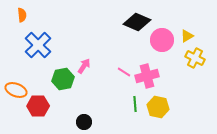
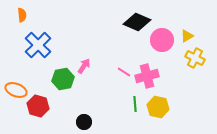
red hexagon: rotated 15 degrees clockwise
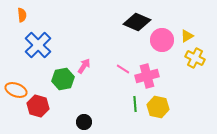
pink line: moved 1 px left, 3 px up
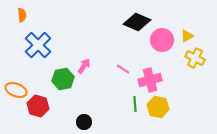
pink cross: moved 3 px right, 4 px down
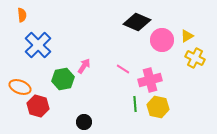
orange ellipse: moved 4 px right, 3 px up
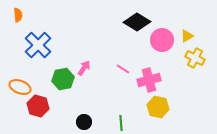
orange semicircle: moved 4 px left
black diamond: rotated 8 degrees clockwise
pink arrow: moved 2 px down
pink cross: moved 1 px left
green line: moved 14 px left, 19 px down
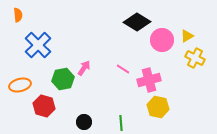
orange ellipse: moved 2 px up; rotated 35 degrees counterclockwise
red hexagon: moved 6 px right
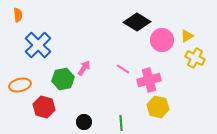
red hexagon: moved 1 px down
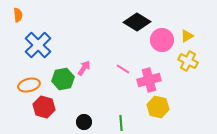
yellow cross: moved 7 px left, 3 px down
orange ellipse: moved 9 px right
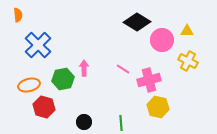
yellow triangle: moved 5 px up; rotated 32 degrees clockwise
pink arrow: rotated 35 degrees counterclockwise
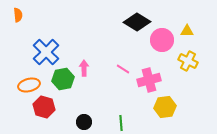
blue cross: moved 8 px right, 7 px down
yellow hexagon: moved 7 px right; rotated 20 degrees counterclockwise
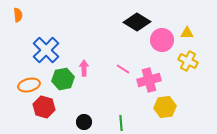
yellow triangle: moved 2 px down
blue cross: moved 2 px up
